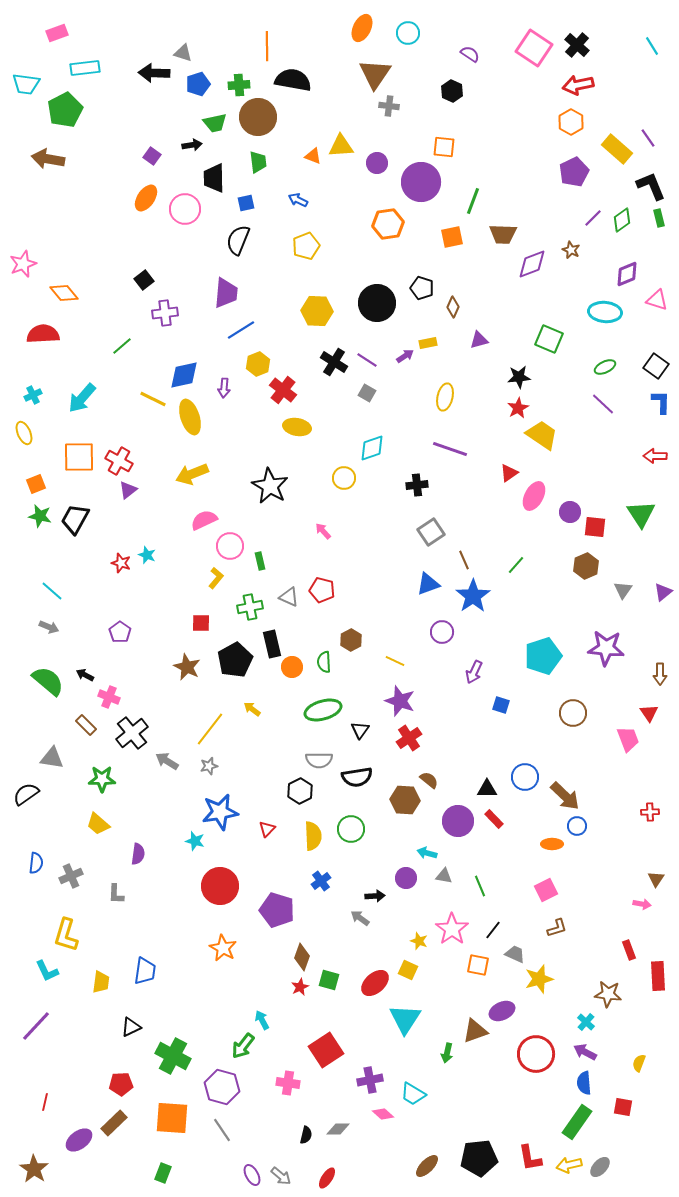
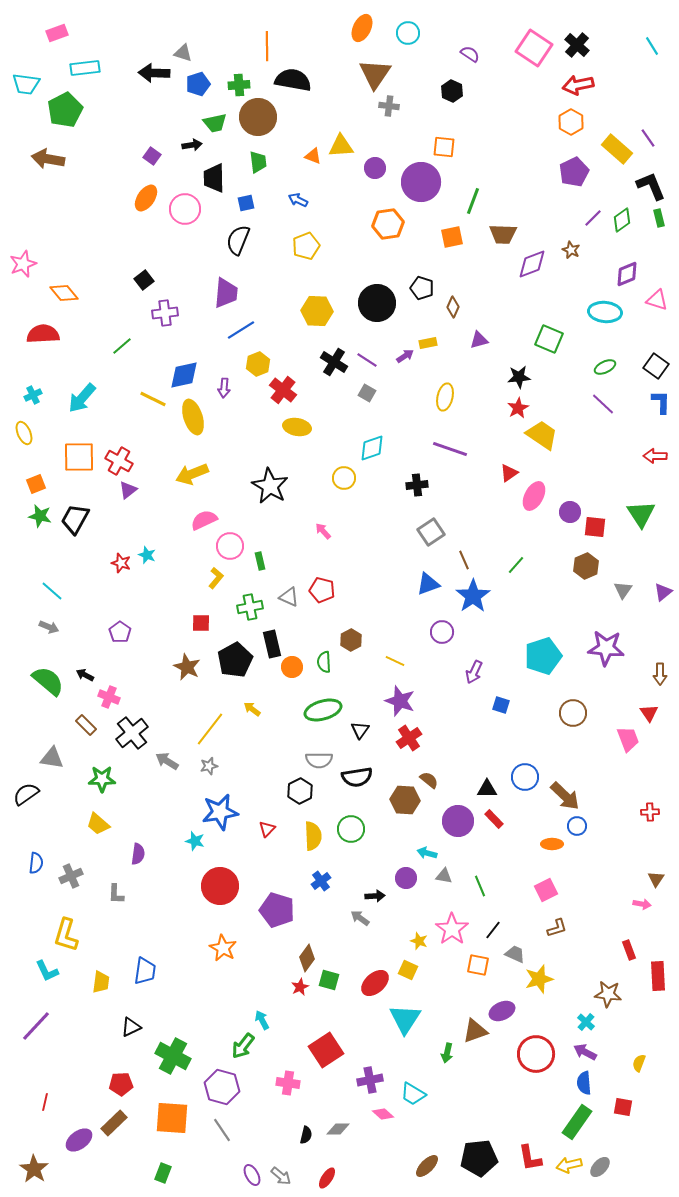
purple circle at (377, 163): moved 2 px left, 5 px down
yellow ellipse at (190, 417): moved 3 px right
brown diamond at (302, 957): moved 5 px right, 1 px down; rotated 16 degrees clockwise
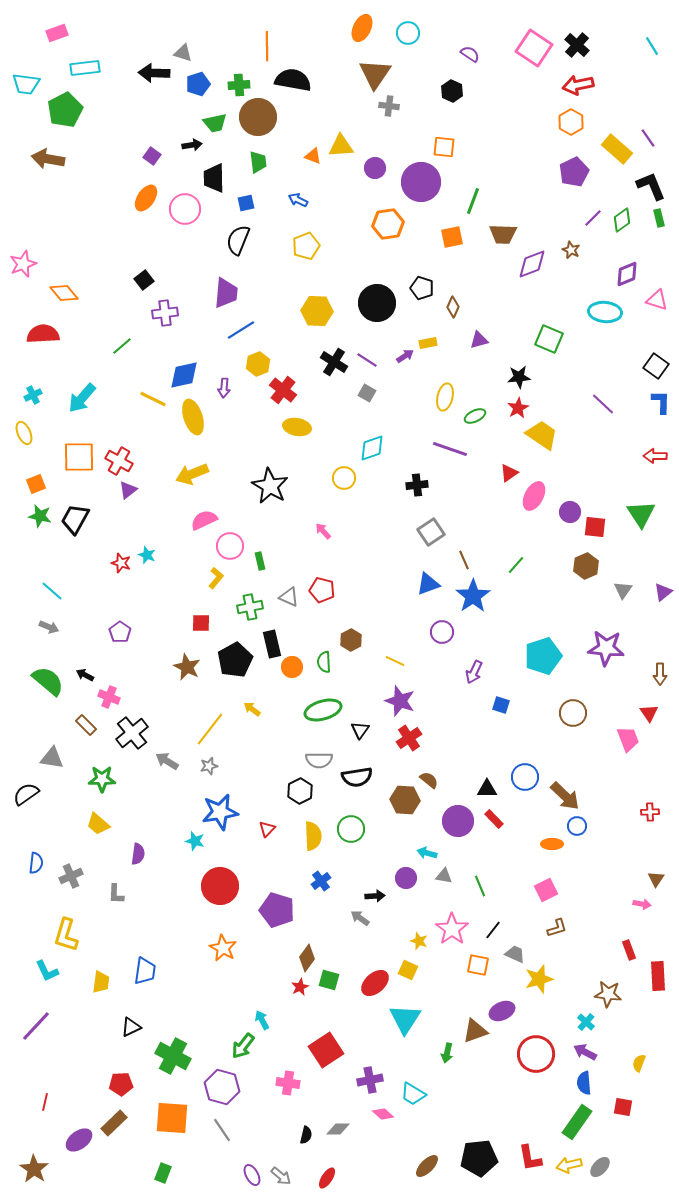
green ellipse at (605, 367): moved 130 px left, 49 px down
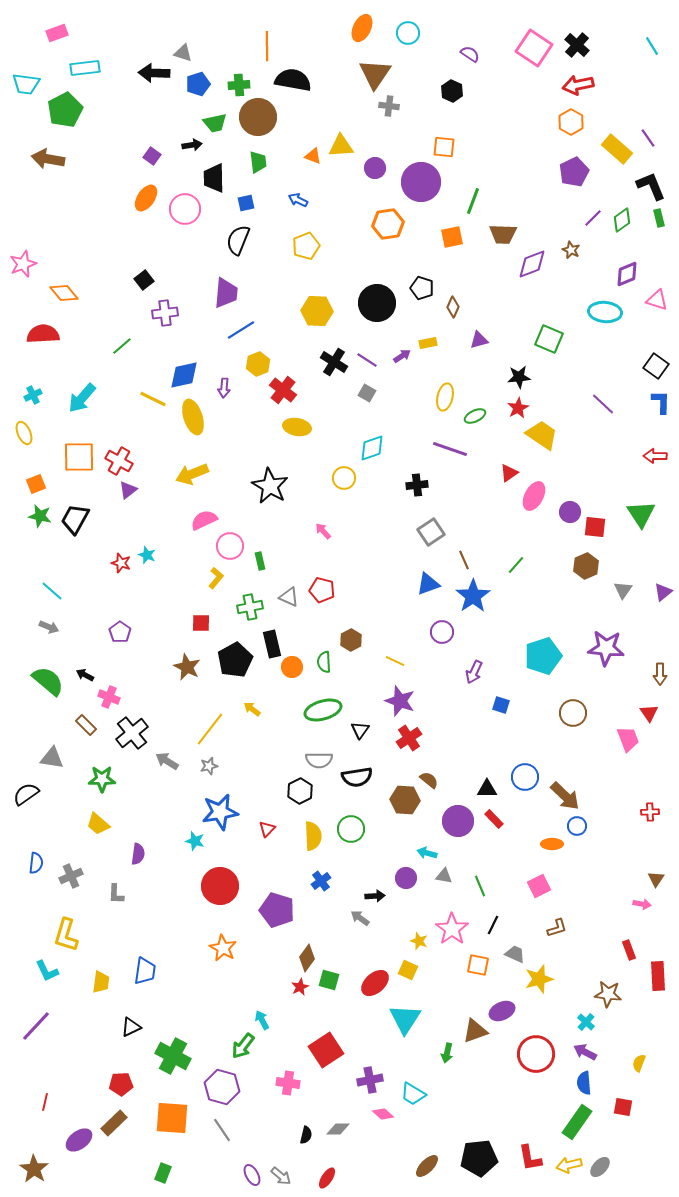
purple arrow at (405, 356): moved 3 px left
pink square at (546, 890): moved 7 px left, 4 px up
black line at (493, 930): moved 5 px up; rotated 12 degrees counterclockwise
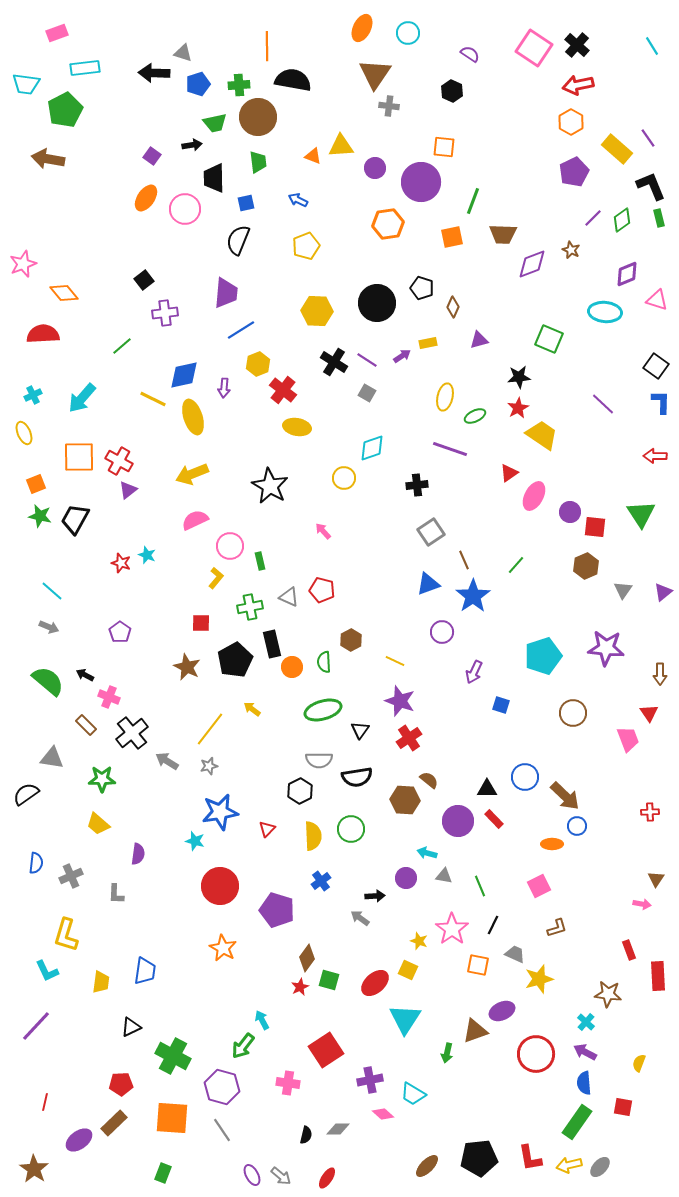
pink semicircle at (204, 520): moved 9 px left
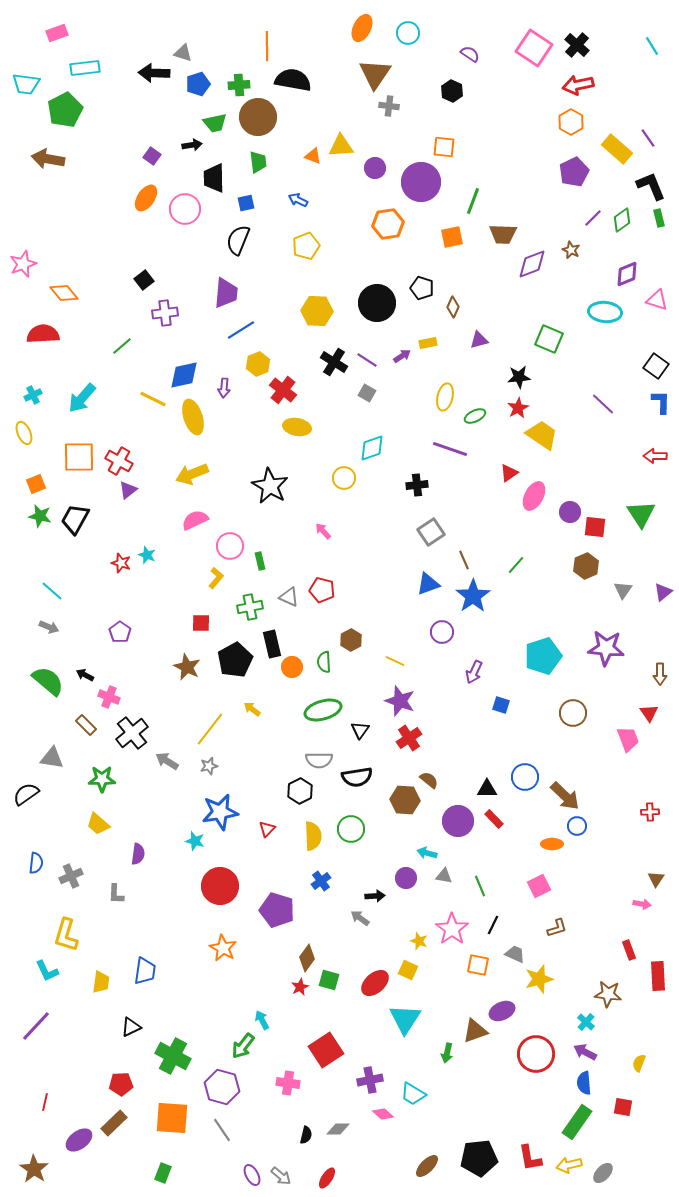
gray ellipse at (600, 1167): moved 3 px right, 6 px down
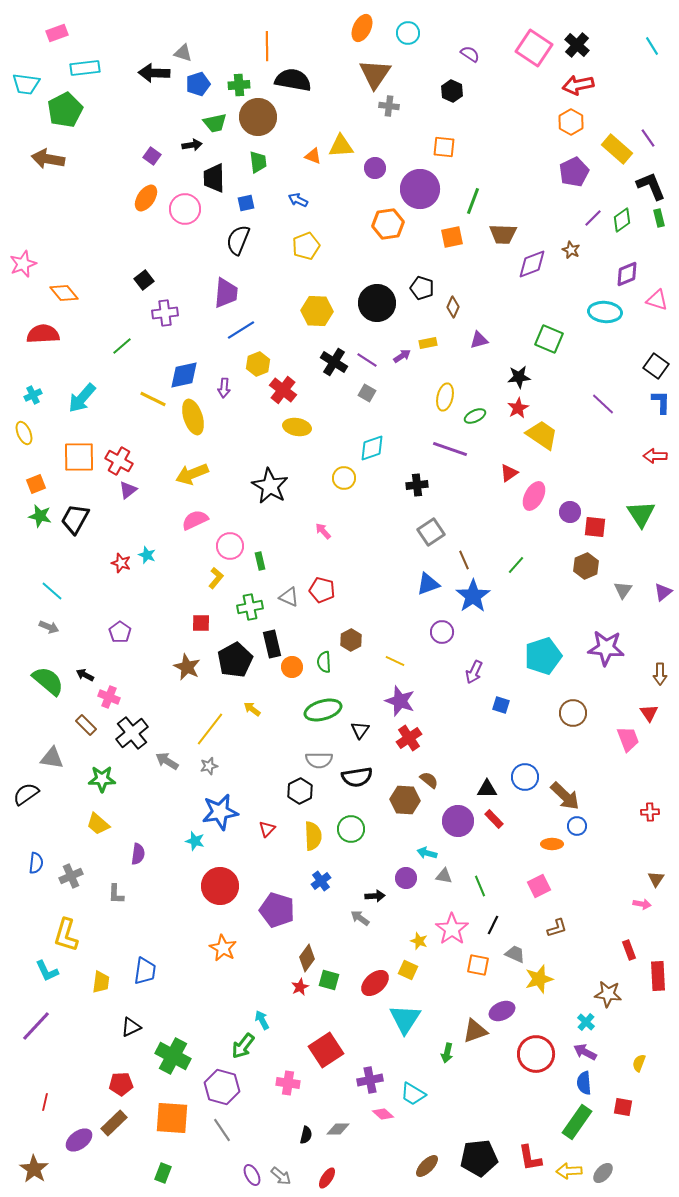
purple circle at (421, 182): moved 1 px left, 7 px down
yellow arrow at (569, 1165): moved 6 px down; rotated 10 degrees clockwise
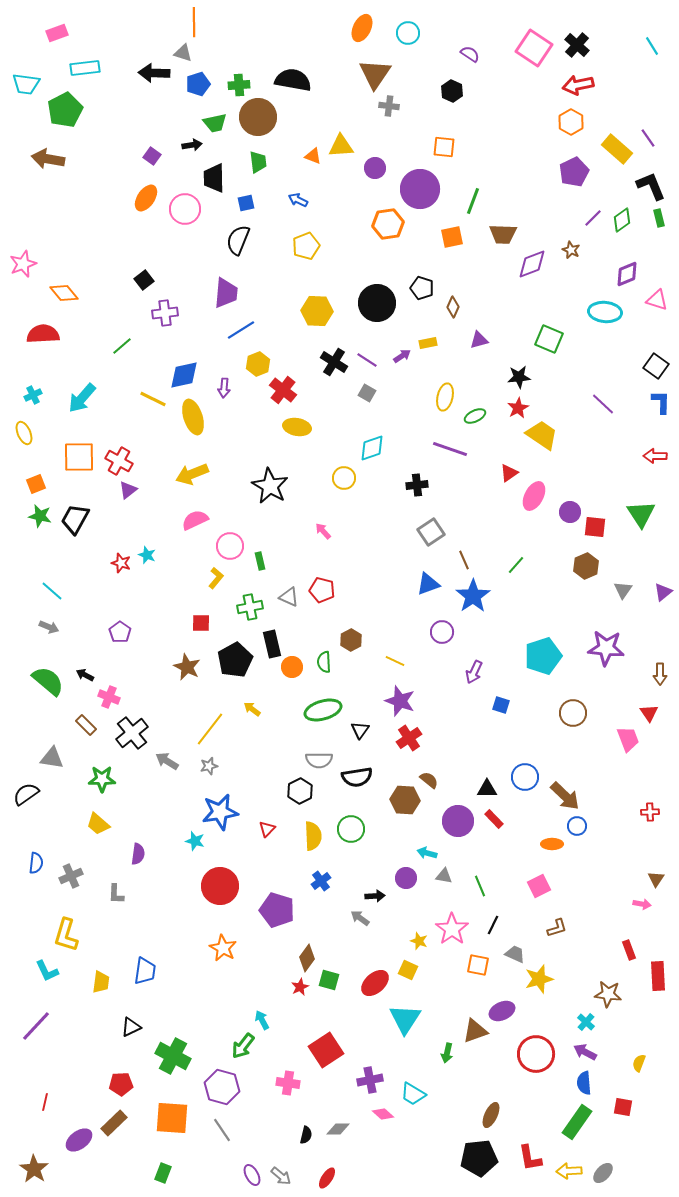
orange line at (267, 46): moved 73 px left, 24 px up
brown ellipse at (427, 1166): moved 64 px right, 51 px up; rotated 20 degrees counterclockwise
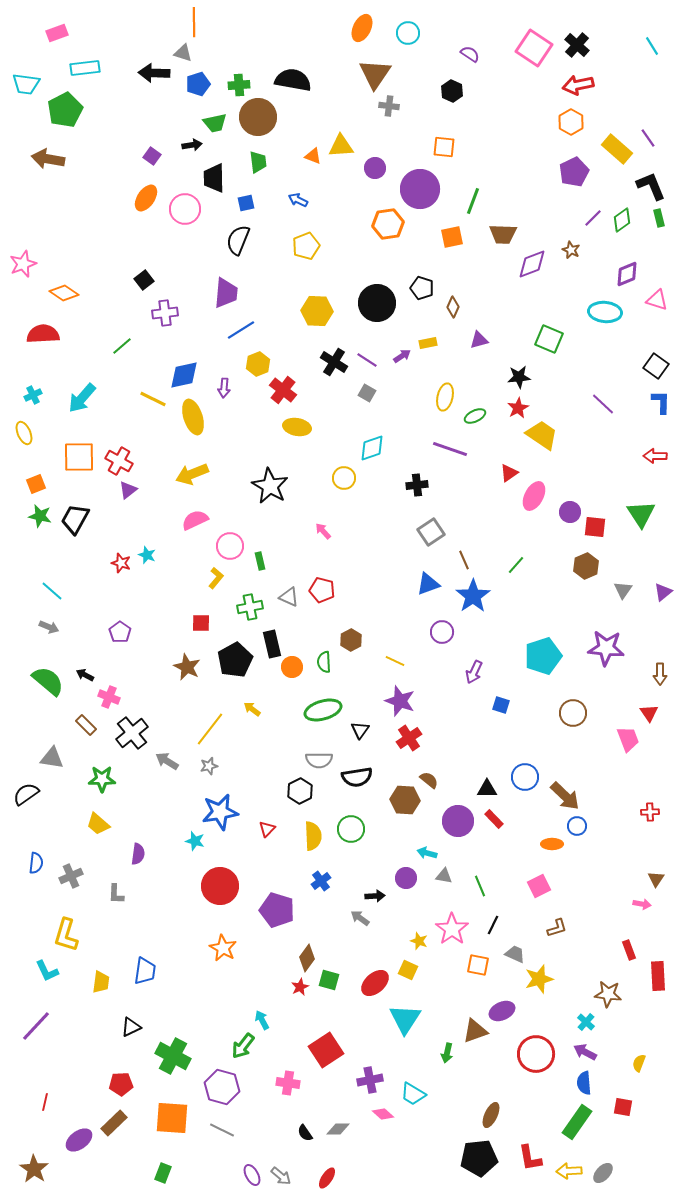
orange diamond at (64, 293): rotated 16 degrees counterclockwise
gray line at (222, 1130): rotated 30 degrees counterclockwise
black semicircle at (306, 1135): moved 1 px left, 2 px up; rotated 132 degrees clockwise
